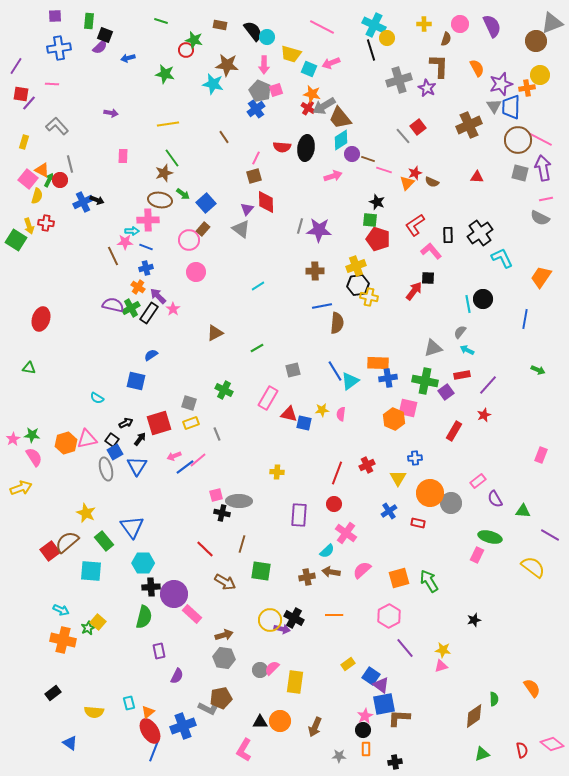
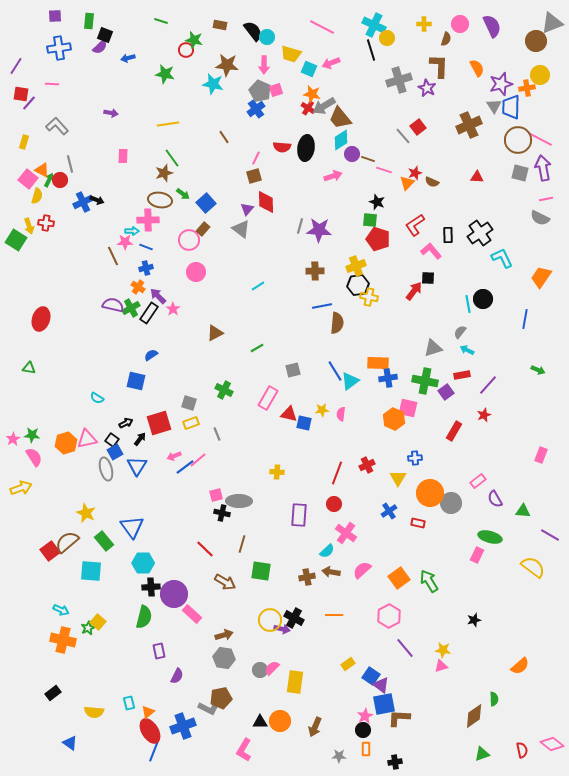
orange square at (399, 578): rotated 20 degrees counterclockwise
orange semicircle at (532, 688): moved 12 px left, 22 px up; rotated 84 degrees clockwise
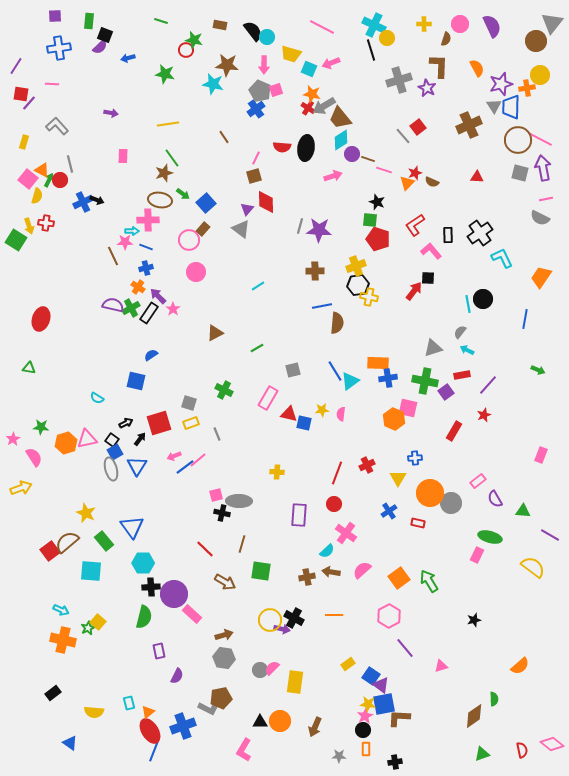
gray triangle at (552, 23): rotated 30 degrees counterclockwise
green star at (32, 435): moved 9 px right, 8 px up
gray ellipse at (106, 469): moved 5 px right
yellow star at (443, 650): moved 75 px left, 54 px down
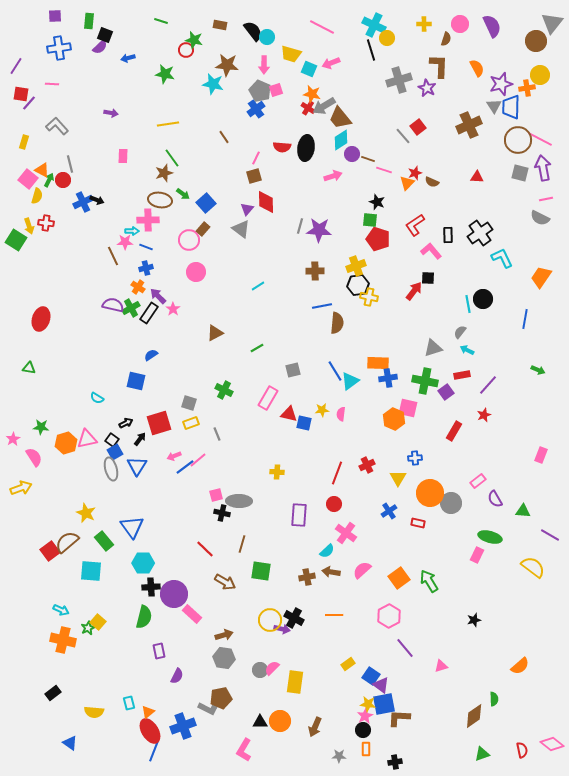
red circle at (60, 180): moved 3 px right
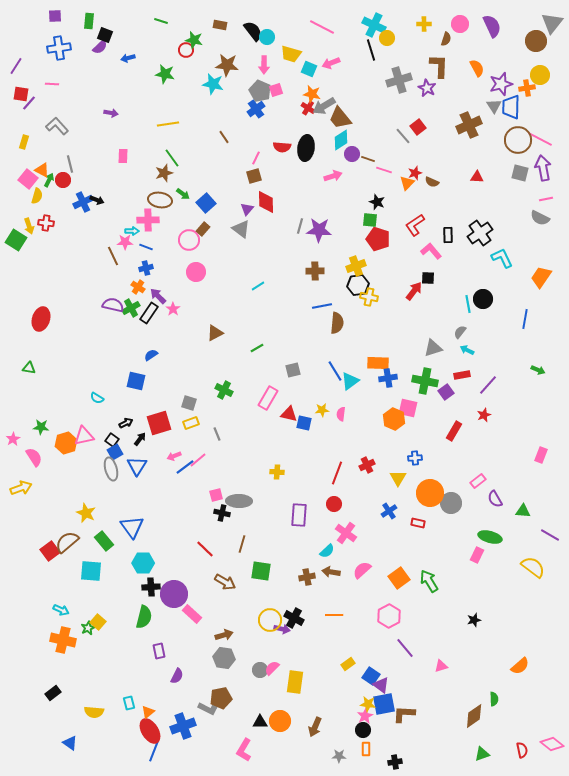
pink triangle at (87, 439): moved 3 px left, 3 px up
brown L-shape at (399, 718): moved 5 px right, 4 px up
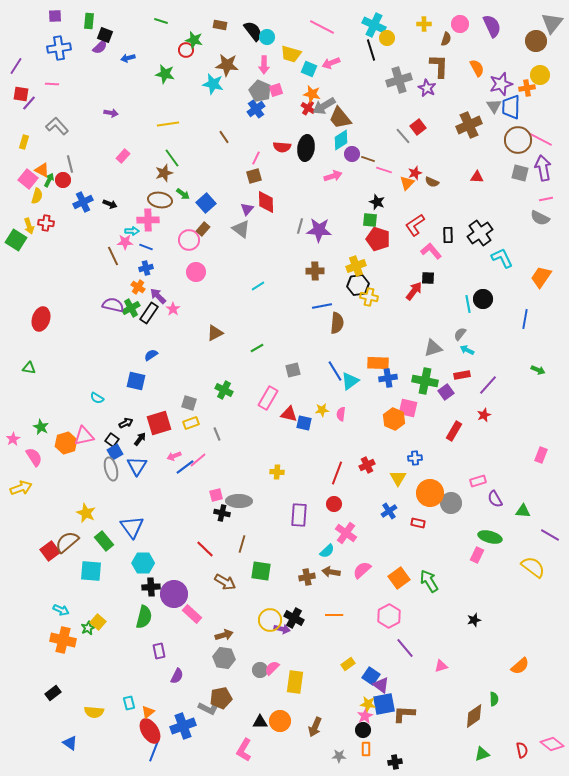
pink rectangle at (123, 156): rotated 40 degrees clockwise
black arrow at (97, 200): moved 13 px right, 4 px down
gray semicircle at (460, 332): moved 2 px down
green star at (41, 427): rotated 21 degrees clockwise
pink rectangle at (478, 481): rotated 21 degrees clockwise
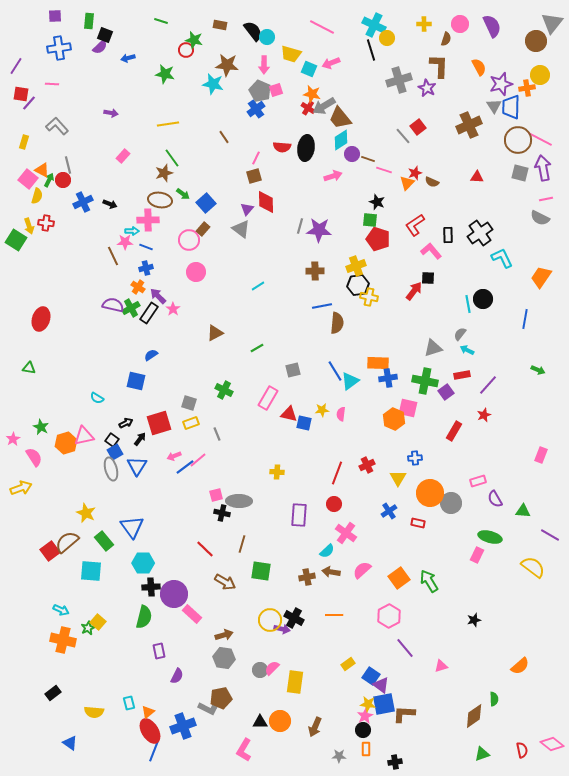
orange semicircle at (477, 68): moved 2 px right, 1 px up
gray line at (70, 164): moved 2 px left, 1 px down
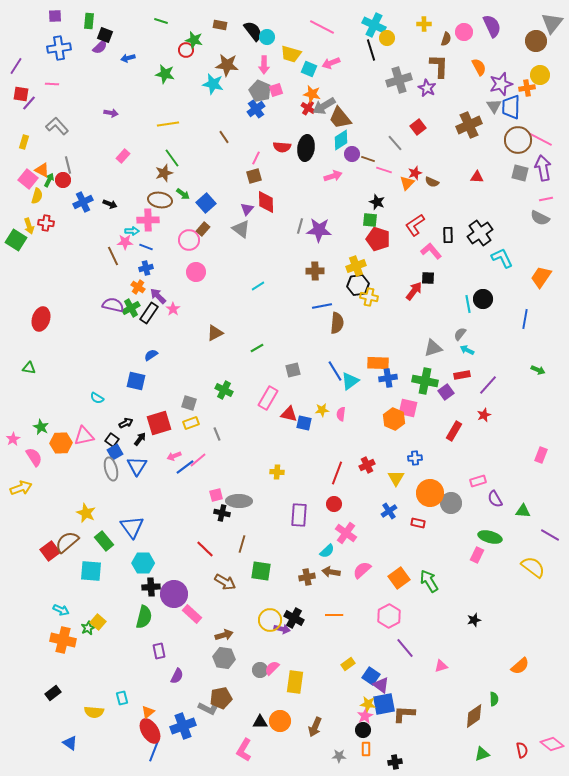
pink circle at (460, 24): moved 4 px right, 8 px down
gray line at (403, 136): moved 8 px left, 7 px down
orange hexagon at (66, 443): moved 5 px left; rotated 15 degrees clockwise
yellow triangle at (398, 478): moved 2 px left
cyan rectangle at (129, 703): moved 7 px left, 5 px up
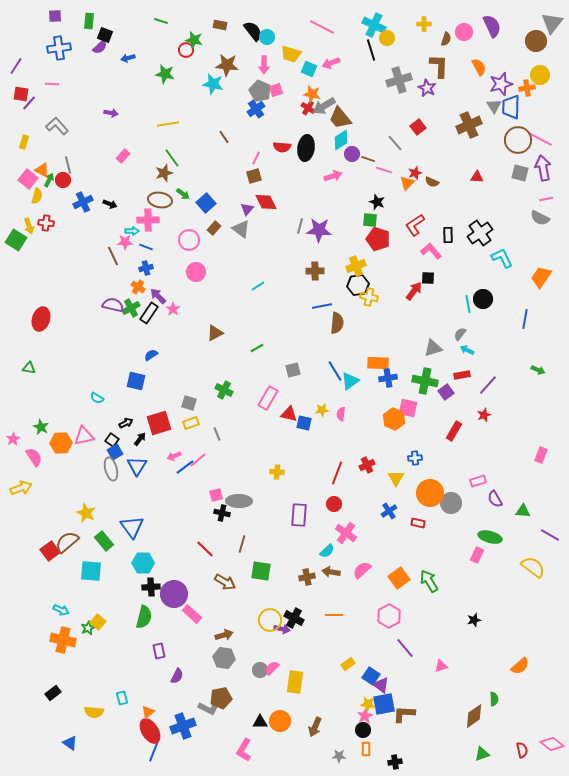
red diamond at (266, 202): rotated 25 degrees counterclockwise
brown rectangle at (203, 229): moved 11 px right, 1 px up
